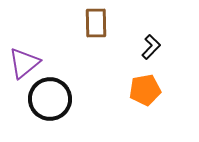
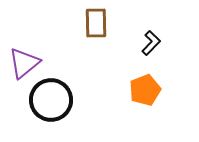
black L-shape: moved 4 px up
orange pentagon: rotated 12 degrees counterclockwise
black circle: moved 1 px right, 1 px down
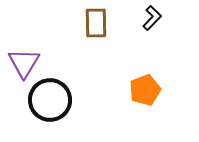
black L-shape: moved 1 px right, 25 px up
purple triangle: rotated 20 degrees counterclockwise
black circle: moved 1 px left
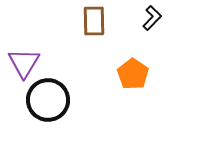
brown rectangle: moved 2 px left, 2 px up
orange pentagon: moved 12 px left, 16 px up; rotated 16 degrees counterclockwise
black circle: moved 2 px left
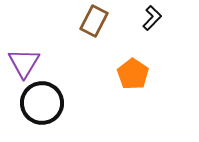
brown rectangle: rotated 28 degrees clockwise
black circle: moved 6 px left, 3 px down
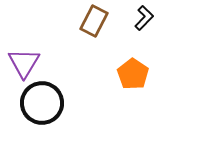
black L-shape: moved 8 px left
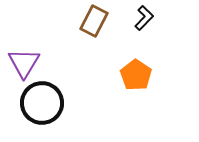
orange pentagon: moved 3 px right, 1 px down
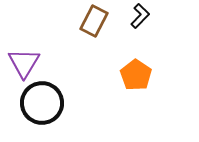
black L-shape: moved 4 px left, 2 px up
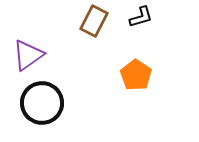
black L-shape: moved 1 px right, 1 px down; rotated 30 degrees clockwise
purple triangle: moved 4 px right, 8 px up; rotated 24 degrees clockwise
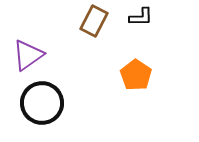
black L-shape: rotated 15 degrees clockwise
